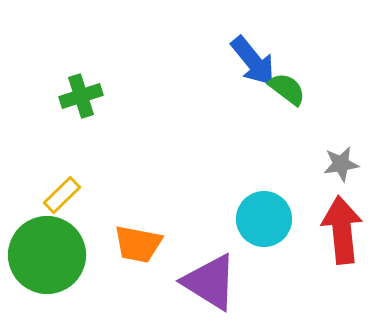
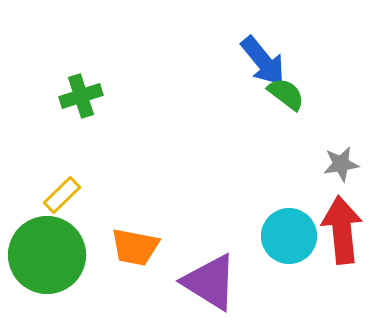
blue arrow: moved 10 px right
green semicircle: moved 1 px left, 5 px down
cyan circle: moved 25 px right, 17 px down
orange trapezoid: moved 3 px left, 3 px down
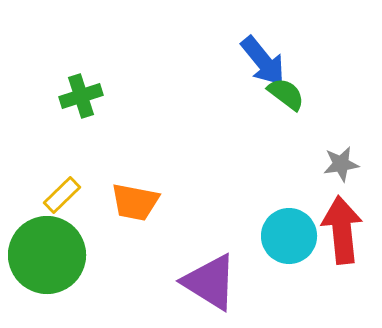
orange trapezoid: moved 45 px up
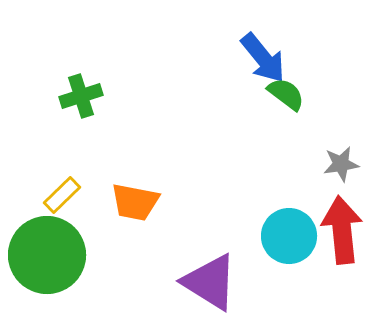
blue arrow: moved 3 px up
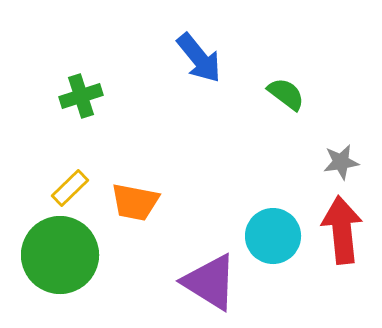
blue arrow: moved 64 px left
gray star: moved 2 px up
yellow rectangle: moved 8 px right, 7 px up
cyan circle: moved 16 px left
green circle: moved 13 px right
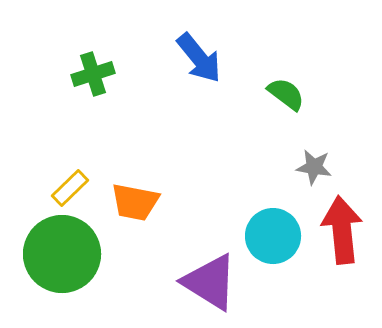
green cross: moved 12 px right, 22 px up
gray star: moved 27 px left, 5 px down; rotated 18 degrees clockwise
green circle: moved 2 px right, 1 px up
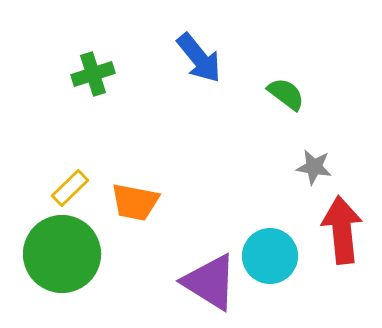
cyan circle: moved 3 px left, 20 px down
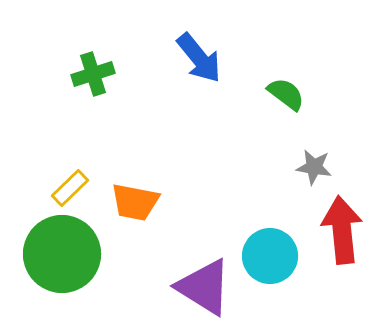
purple triangle: moved 6 px left, 5 px down
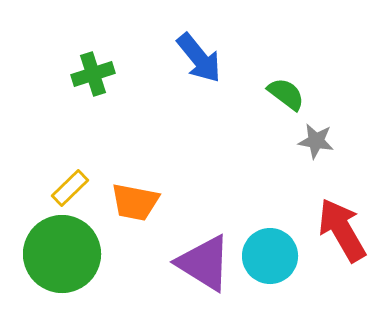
gray star: moved 2 px right, 26 px up
red arrow: rotated 24 degrees counterclockwise
purple triangle: moved 24 px up
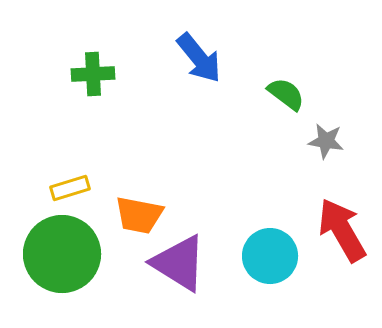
green cross: rotated 15 degrees clockwise
gray star: moved 10 px right
yellow rectangle: rotated 27 degrees clockwise
orange trapezoid: moved 4 px right, 13 px down
purple triangle: moved 25 px left
